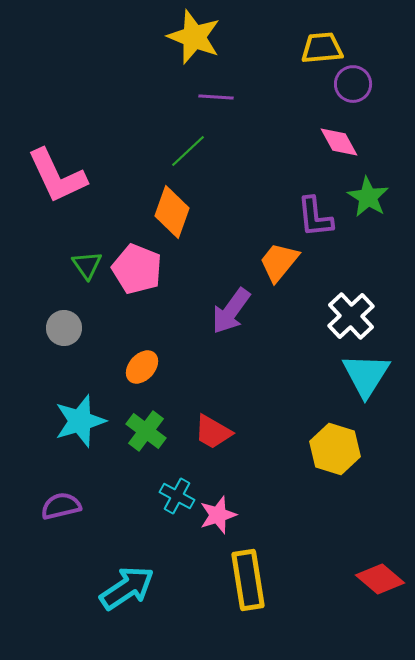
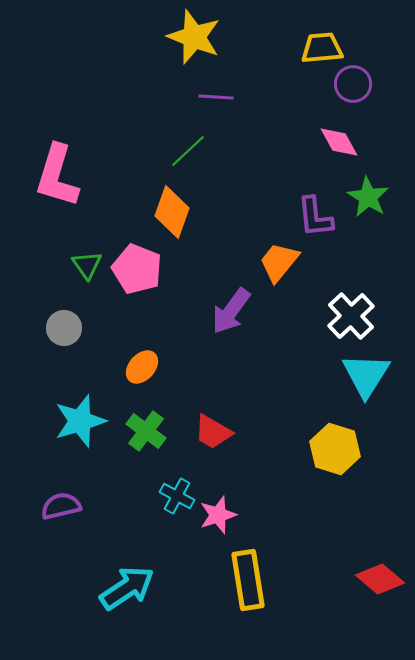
pink L-shape: rotated 42 degrees clockwise
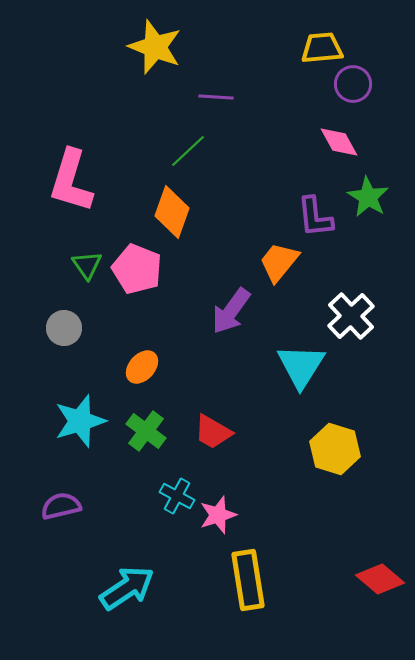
yellow star: moved 39 px left, 10 px down
pink L-shape: moved 14 px right, 5 px down
cyan triangle: moved 65 px left, 9 px up
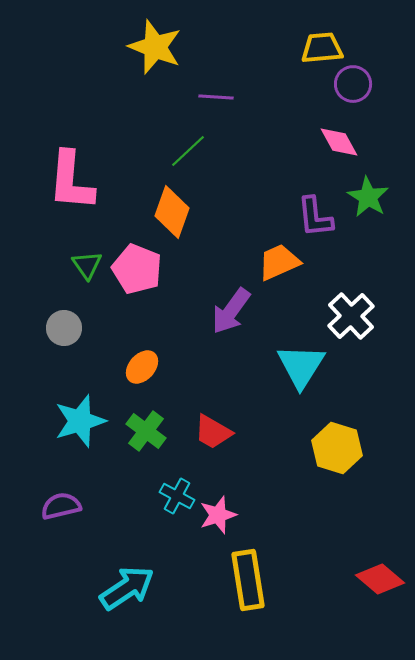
pink L-shape: rotated 12 degrees counterclockwise
orange trapezoid: rotated 27 degrees clockwise
yellow hexagon: moved 2 px right, 1 px up
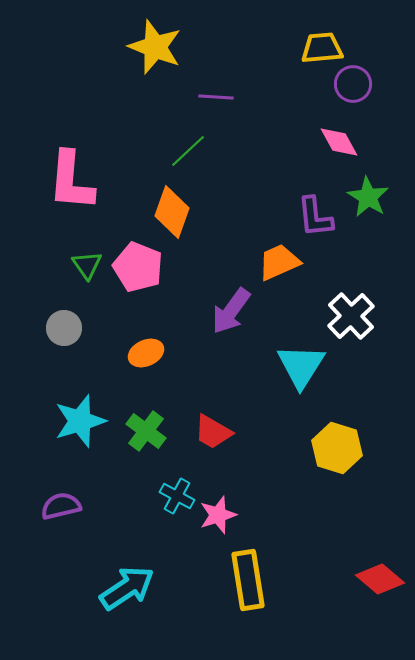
pink pentagon: moved 1 px right, 2 px up
orange ellipse: moved 4 px right, 14 px up; rotated 24 degrees clockwise
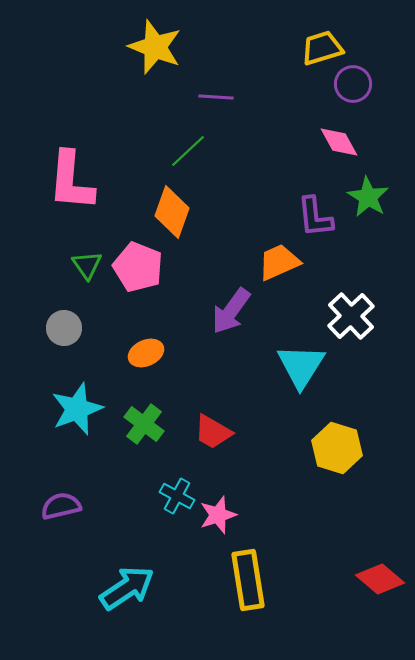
yellow trapezoid: rotated 12 degrees counterclockwise
cyan star: moved 3 px left, 12 px up; rotated 4 degrees counterclockwise
green cross: moved 2 px left, 7 px up
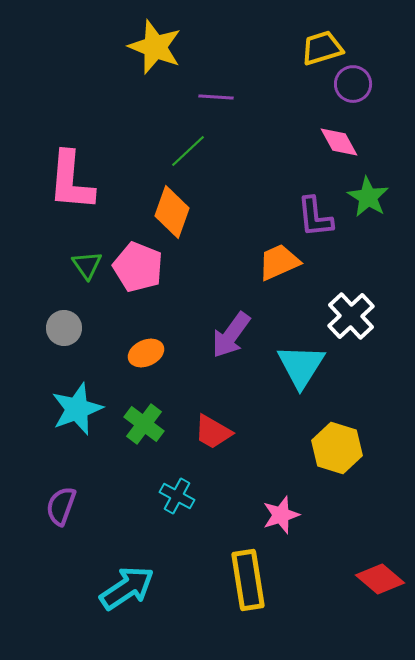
purple arrow: moved 24 px down
purple semicircle: rotated 57 degrees counterclockwise
pink star: moved 63 px right
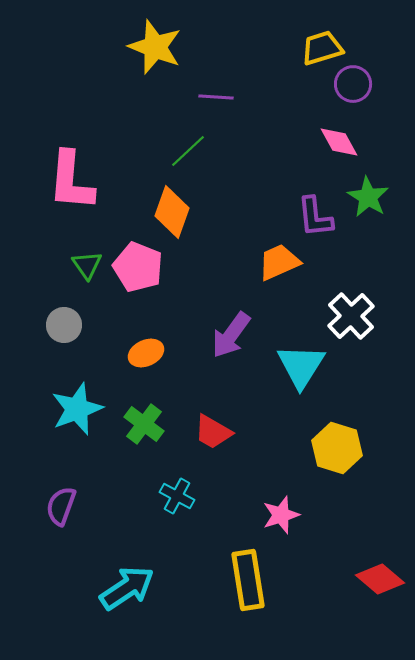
gray circle: moved 3 px up
